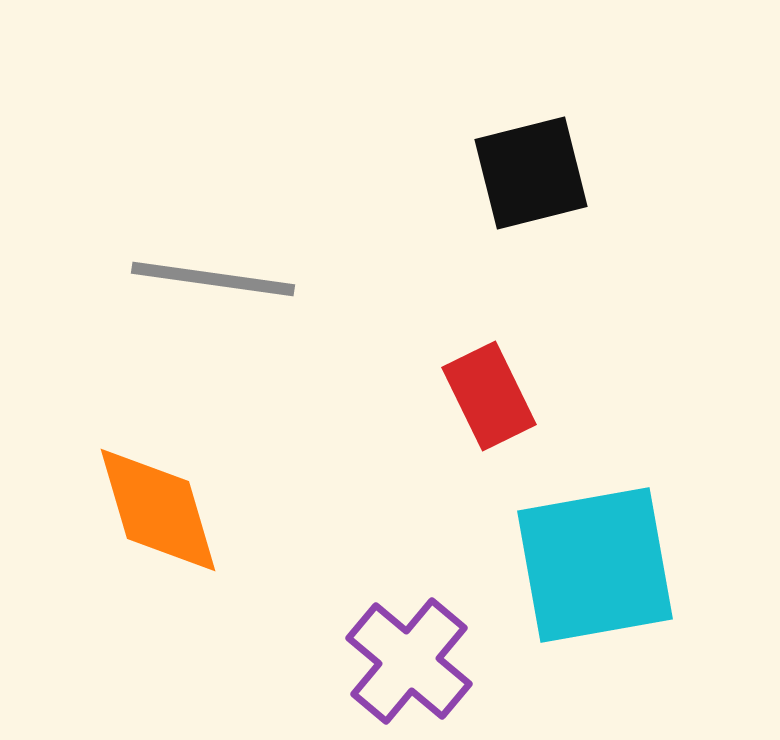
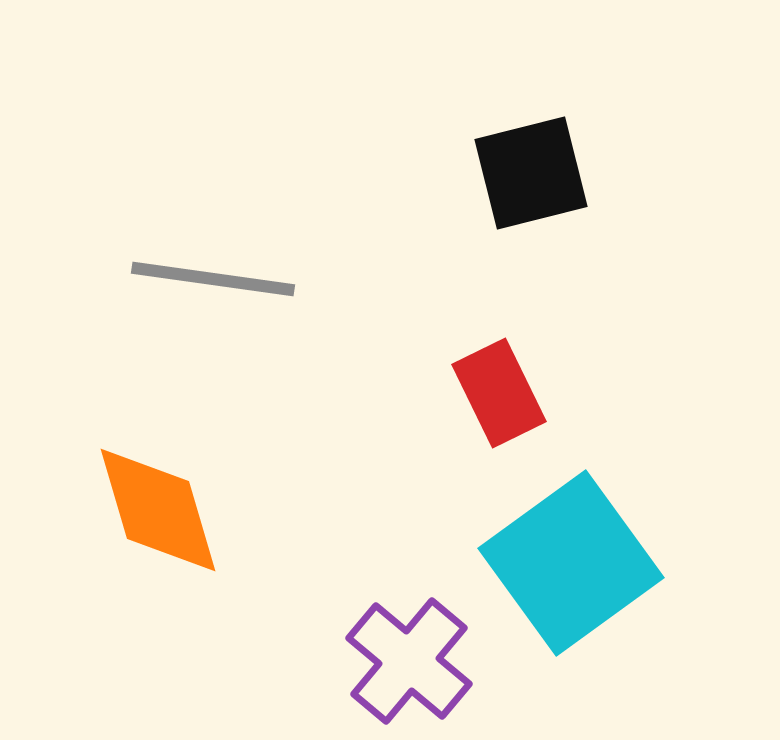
red rectangle: moved 10 px right, 3 px up
cyan square: moved 24 px left, 2 px up; rotated 26 degrees counterclockwise
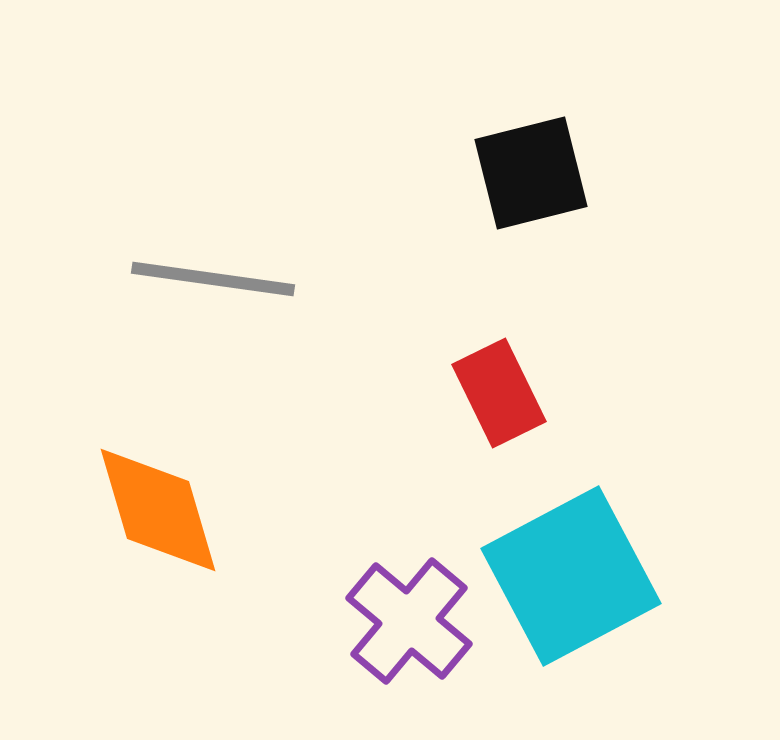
cyan square: moved 13 px down; rotated 8 degrees clockwise
purple cross: moved 40 px up
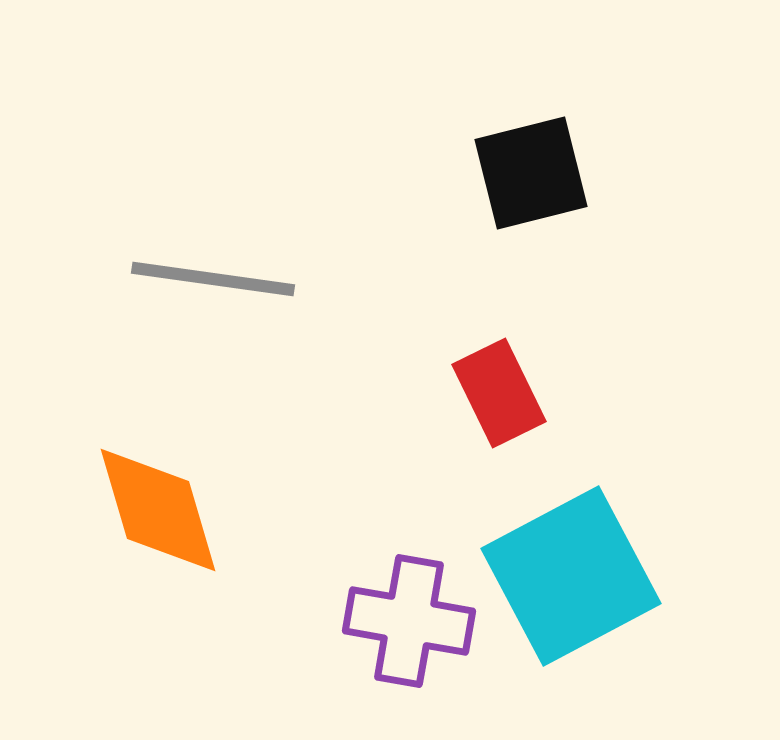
purple cross: rotated 30 degrees counterclockwise
